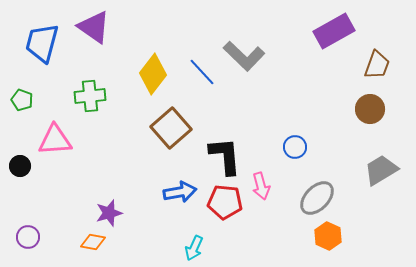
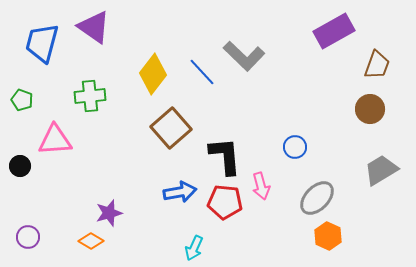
orange diamond: moved 2 px left, 1 px up; rotated 20 degrees clockwise
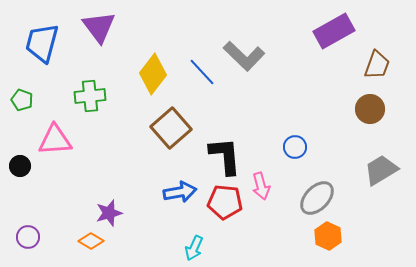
purple triangle: moved 5 px right; rotated 18 degrees clockwise
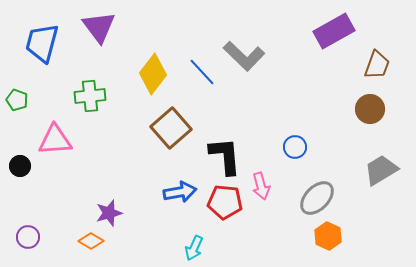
green pentagon: moved 5 px left
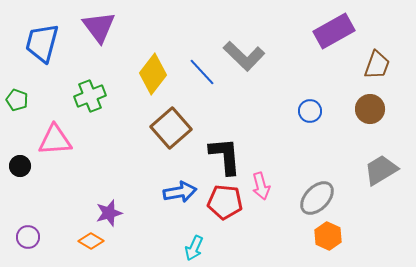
green cross: rotated 16 degrees counterclockwise
blue circle: moved 15 px right, 36 px up
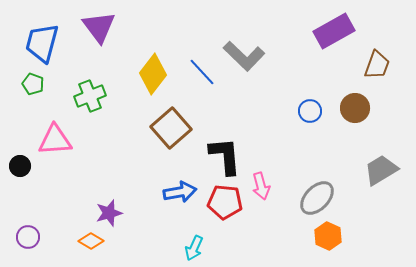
green pentagon: moved 16 px right, 16 px up
brown circle: moved 15 px left, 1 px up
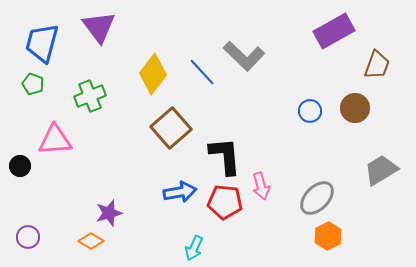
orange hexagon: rotated 8 degrees clockwise
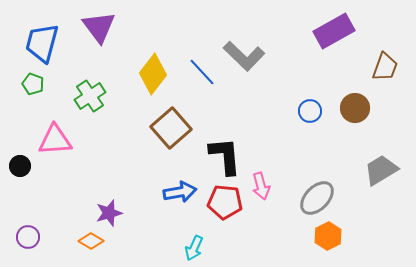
brown trapezoid: moved 8 px right, 2 px down
green cross: rotated 12 degrees counterclockwise
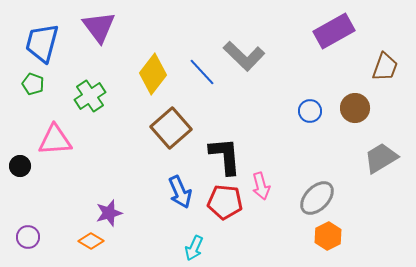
gray trapezoid: moved 12 px up
blue arrow: rotated 76 degrees clockwise
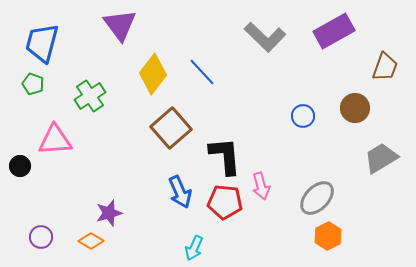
purple triangle: moved 21 px right, 2 px up
gray L-shape: moved 21 px right, 19 px up
blue circle: moved 7 px left, 5 px down
purple circle: moved 13 px right
